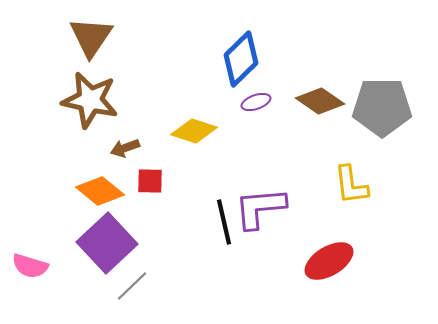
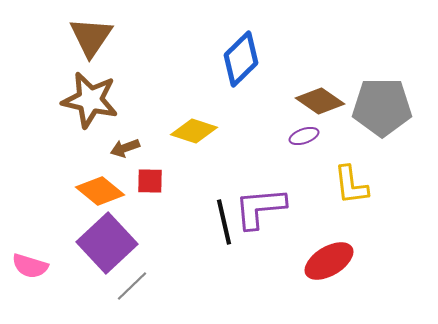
purple ellipse: moved 48 px right, 34 px down
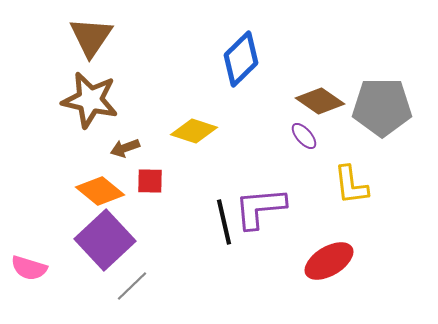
purple ellipse: rotated 68 degrees clockwise
purple square: moved 2 px left, 3 px up
pink semicircle: moved 1 px left, 2 px down
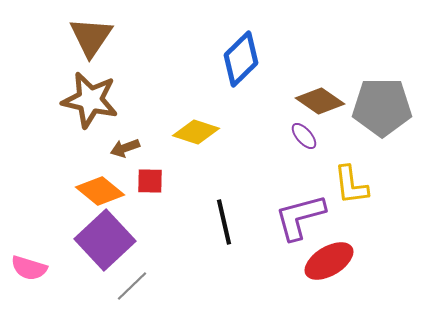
yellow diamond: moved 2 px right, 1 px down
purple L-shape: moved 40 px right, 9 px down; rotated 10 degrees counterclockwise
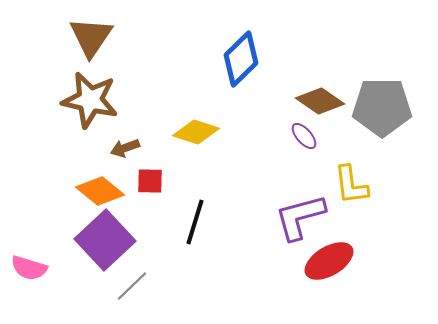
black line: moved 29 px left; rotated 30 degrees clockwise
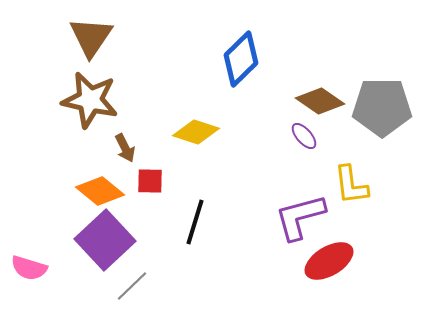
brown arrow: rotated 96 degrees counterclockwise
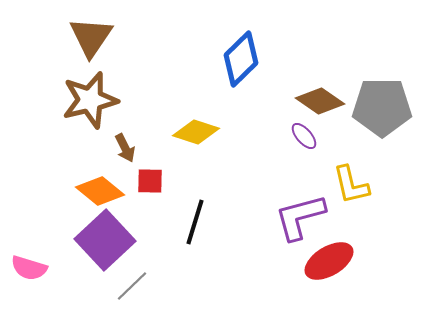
brown star: rotated 26 degrees counterclockwise
yellow L-shape: rotated 6 degrees counterclockwise
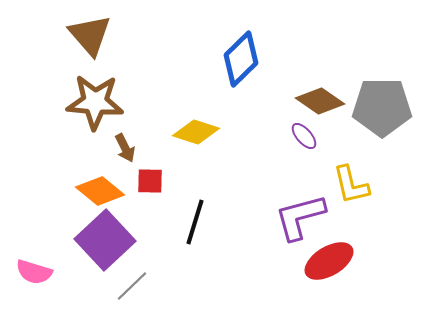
brown triangle: moved 1 px left, 2 px up; rotated 15 degrees counterclockwise
brown star: moved 5 px right, 2 px down; rotated 18 degrees clockwise
pink semicircle: moved 5 px right, 4 px down
